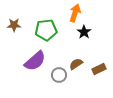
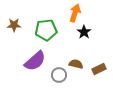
brown semicircle: rotated 48 degrees clockwise
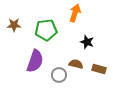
black star: moved 3 px right, 10 px down; rotated 16 degrees counterclockwise
purple semicircle: rotated 30 degrees counterclockwise
brown rectangle: rotated 40 degrees clockwise
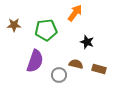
orange arrow: rotated 18 degrees clockwise
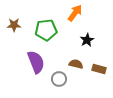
black star: moved 2 px up; rotated 24 degrees clockwise
purple semicircle: moved 1 px right, 1 px down; rotated 40 degrees counterclockwise
gray circle: moved 4 px down
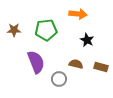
orange arrow: moved 3 px right, 1 px down; rotated 60 degrees clockwise
brown star: moved 5 px down
black star: rotated 16 degrees counterclockwise
brown rectangle: moved 2 px right, 2 px up
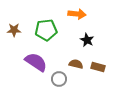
orange arrow: moved 1 px left
purple semicircle: rotated 35 degrees counterclockwise
brown rectangle: moved 3 px left
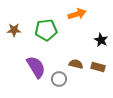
orange arrow: rotated 24 degrees counterclockwise
black star: moved 14 px right
purple semicircle: moved 5 px down; rotated 25 degrees clockwise
